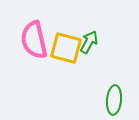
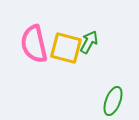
pink semicircle: moved 4 px down
green ellipse: moved 1 px left, 1 px down; rotated 16 degrees clockwise
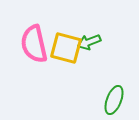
green arrow: rotated 140 degrees counterclockwise
green ellipse: moved 1 px right, 1 px up
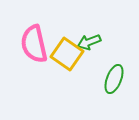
yellow square: moved 1 px right, 6 px down; rotated 20 degrees clockwise
green ellipse: moved 21 px up
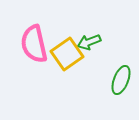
yellow square: rotated 20 degrees clockwise
green ellipse: moved 7 px right, 1 px down
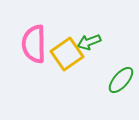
pink semicircle: rotated 12 degrees clockwise
green ellipse: rotated 20 degrees clockwise
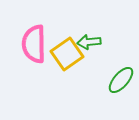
green arrow: rotated 15 degrees clockwise
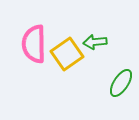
green arrow: moved 6 px right
green ellipse: moved 3 px down; rotated 8 degrees counterclockwise
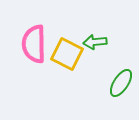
yellow square: rotated 28 degrees counterclockwise
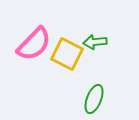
pink semicircle: rotated 135 degrees counterclockwise
green ellipse: moved 27 px left, 16 px down; rotated 12 degrees counterclockwise
